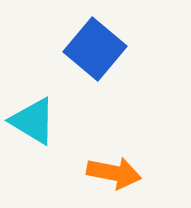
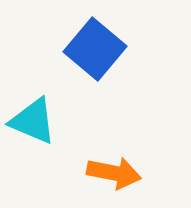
cyan triangle: rotated 8 degrees counterclockwise
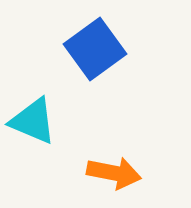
blue square: rotated 14 degrees clockwise
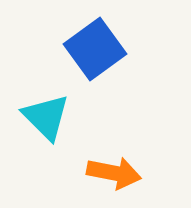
cyan triangle: moved 13 px right, 4 px up; rotated 22 degrees clockwise
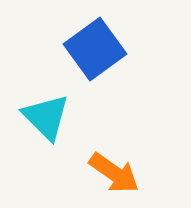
orange arrow: rotated 24 degrees clockwise
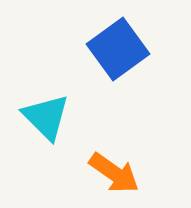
blue square: moved 23 px right
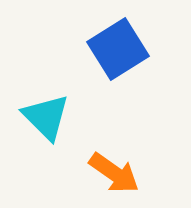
blue square: rotated 4 degrees clockwise
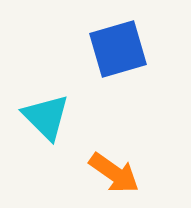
blue square: rotated 16 degrees clockwise
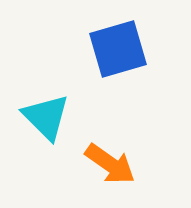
orange arrow: moved 4 px left, 9 px up
